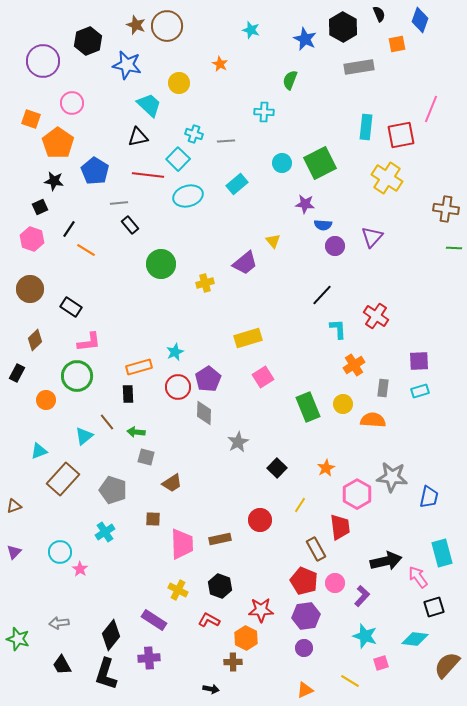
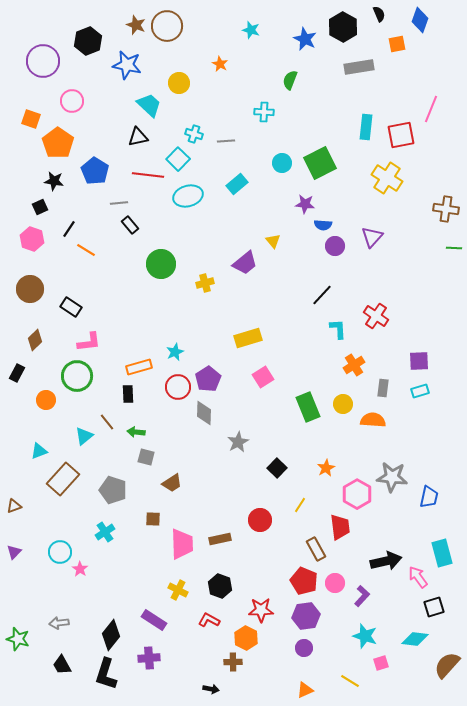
pink circle at (72, 103): moved 2 px up
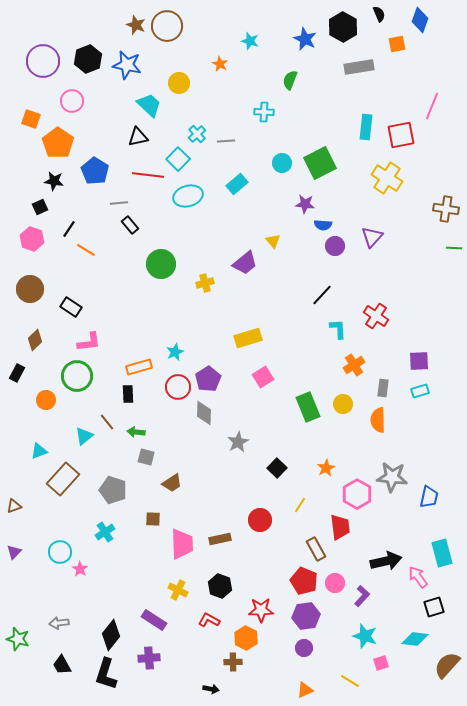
cyan star at (251, 30): moved 1 px left, 11 px down
black hexagon at (88, 41): moved 18 px down
pink line at (431, 109): moved 1 px right, 3 px up
cyan cross at (194, 134): moved 3 px right; rotated 30 degrees clockwise
orange semicircle at (373, 420): moved 5 px right; rotated 95 degrees counterclockwise
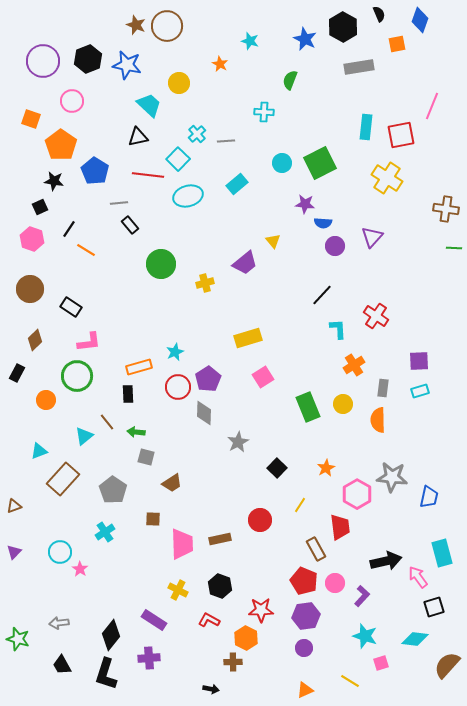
orange pentagon at (58, 143): moved 3 px right, 2 px down
blue semicircle at (323, 225): moved 2 px up
gray pentagon at (113, 490): rotated 16 degrees clockwise
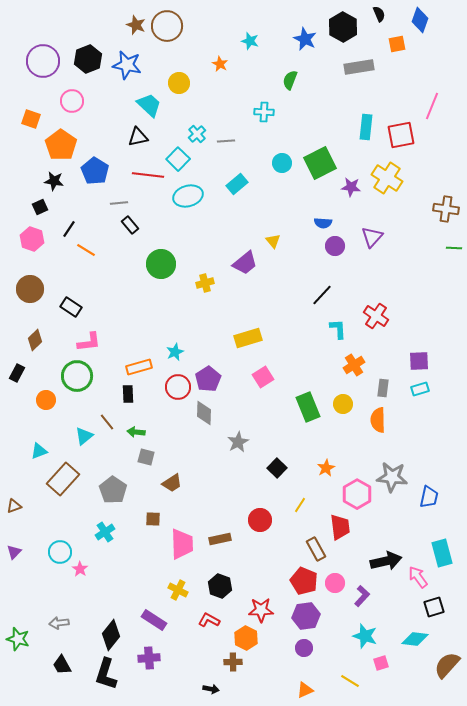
purple star at (305, 204): moved 46 px right, 17 px up
cyan rectangle at (420, 391): moved 2 px up
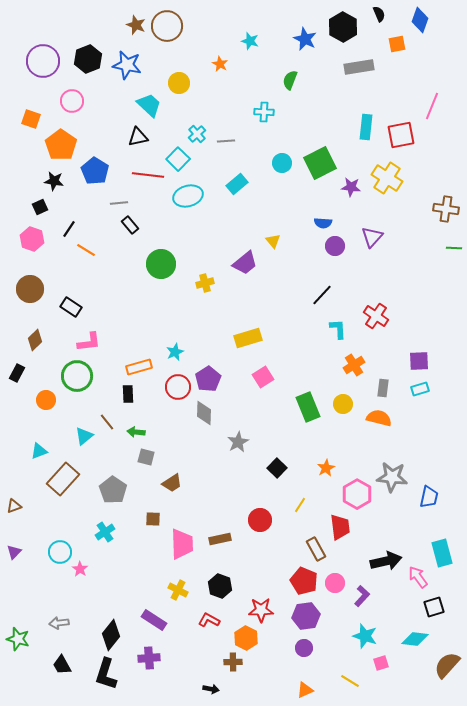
orange semicircle at (378, 420): moved 1 px right, 2 px up; rotated 105 degrees clockwise
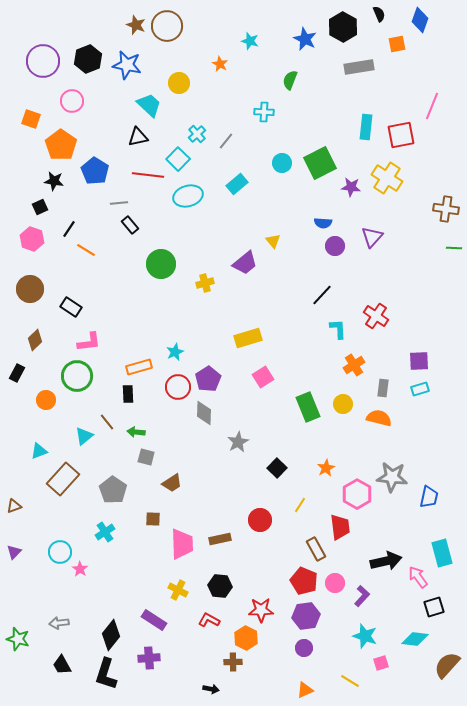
gray line at (226, 141): rotated 48 degrees counterclockwise
black hexagon at (220, 586): rotated 15 degrees counterclockwise
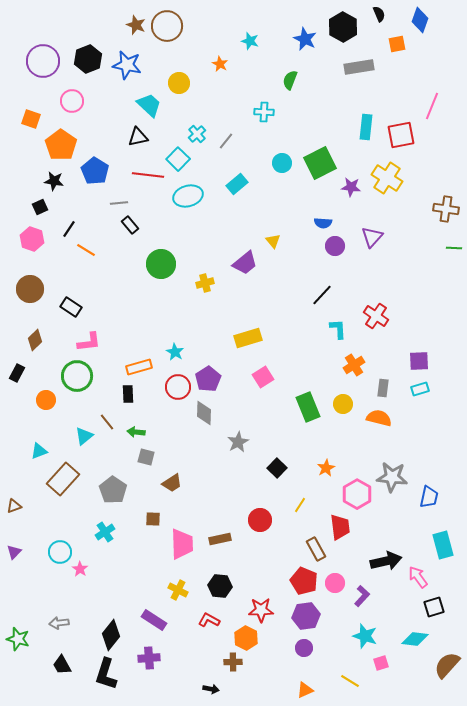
cyan star at (175, 352): rotated 18 degrees counterclockwise
cyan rectangle at (442, 553): moved 1 px right, 8 px up
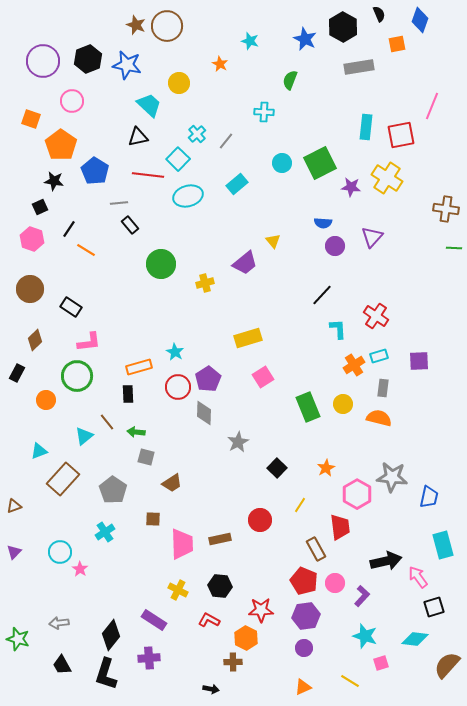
cyan rectangle at (420, 389): moved 41 px left, 33 px up
orange triangle at (305, 690): moved 2 px left, 3 px up
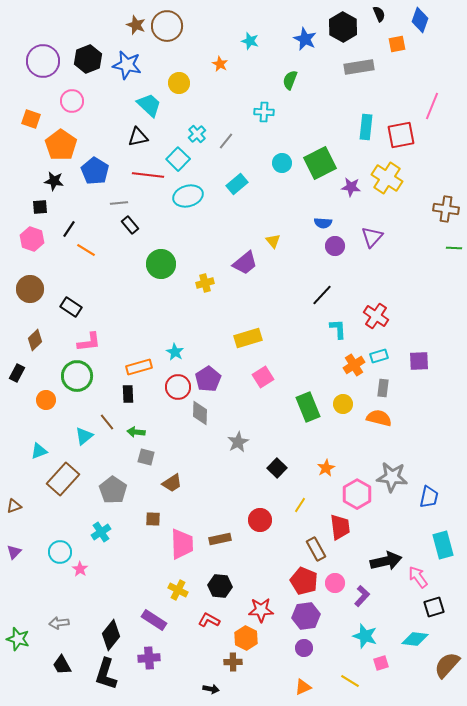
black square at (40, 207): rotated 21 degrees clockwise
gray diamond at (204, 413): moved 4 px left
cyan cross at (105, 532): moved 4 px left
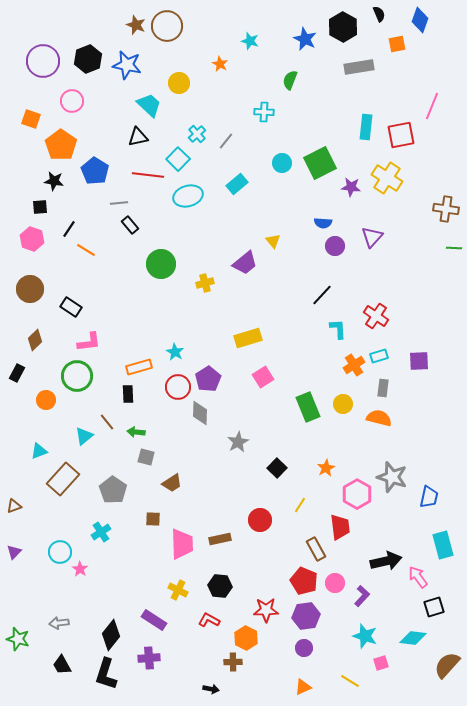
gray star at (392, 477): rotated 12 degrees clockwise
red star at (261, 610): moved 5 px right
cyan diamond at (415, 639): moved 2 px left, 1 px up
